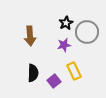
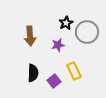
purple star: moved 6 px left
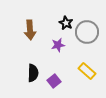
black star: rotated 16 degrees counterclockwise
brown arrow: moved 6 px up
yellow rectangle: moved 13 px right; rotated 24 degrees counterclockwise
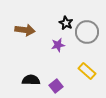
brown arrow: moved 5 px left; rotated 78 degrees counterclockwise
black semicircle: moved 2 px left, 7 px down; rotated 90 degrees counterclockwise
purple square: moved 2 px right, 5 px down
